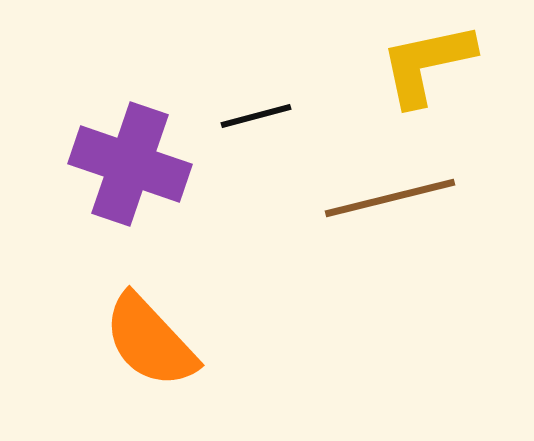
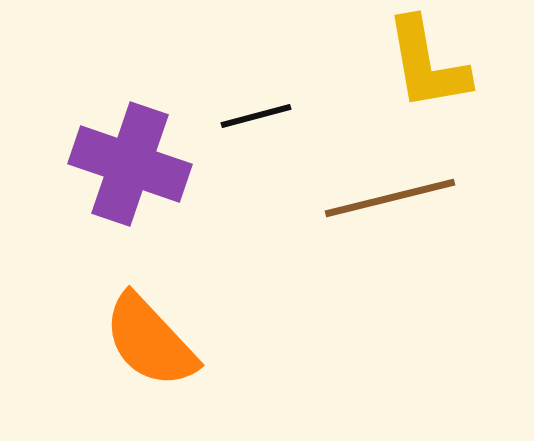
yellow L-shape: rotated 88 degrees counterclockwise
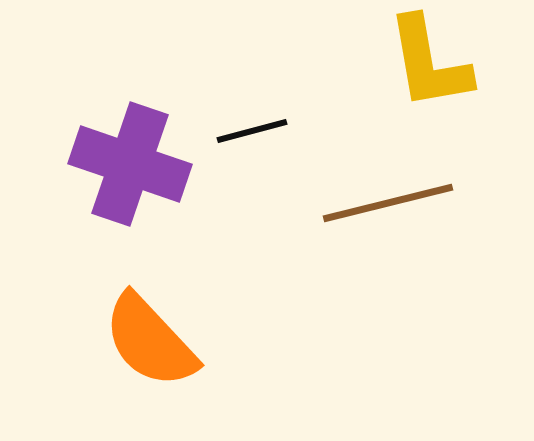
yellow L-shape: moved 2 px right, 1 px up
black line: moved 4 px left, 15 px down
brown line: moved 2 px left, 5 px down
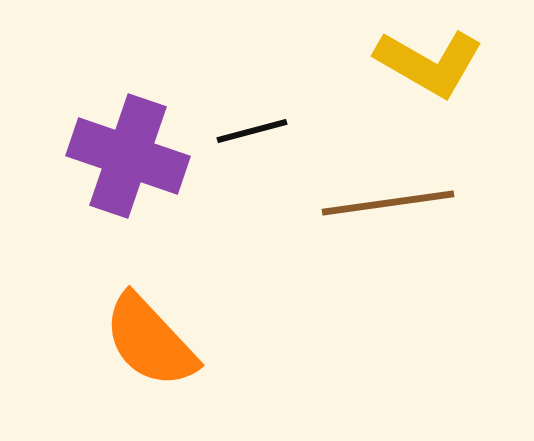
yellow L-shape: rotated 50 degrees counterclockwise
purple cross: moved 2 px left, 8 px up
brown line: rotated 6 degrees clockwise
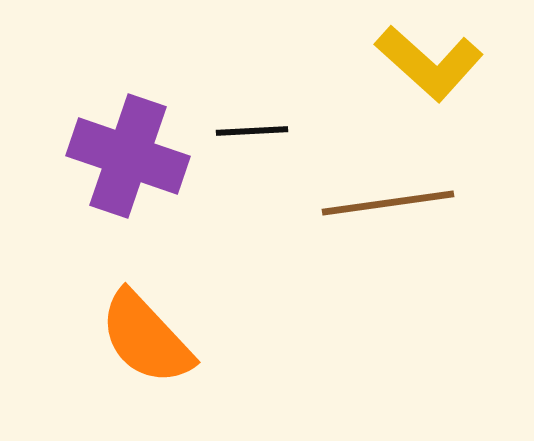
yellow L-shape: rotated 12 degrees clockwise
black line: rotated 12 degrees clockwise
orange semicircle: moved 4 px left, 3 px up
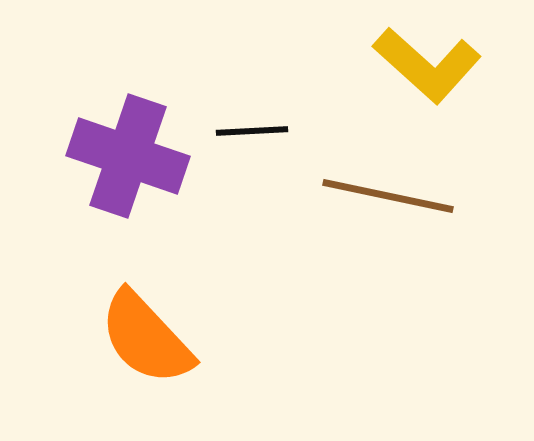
yellow L-shape: moved 2 px left, 2 px down
brown line: moved 7 px up; rotated 20 degrees clockwise
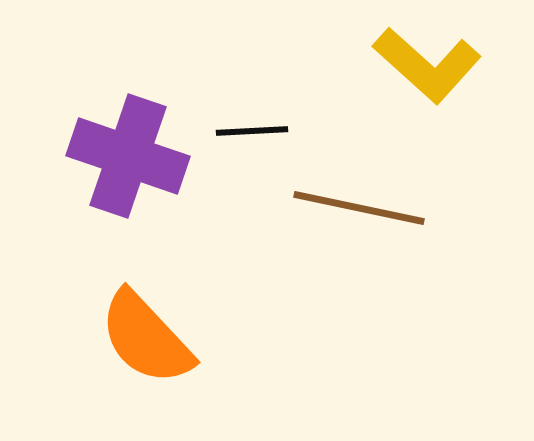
brown line: moved 29 px left, 12 px down
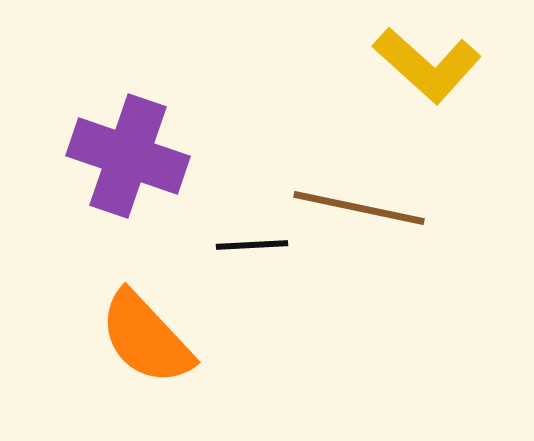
black line: moved 114 px down
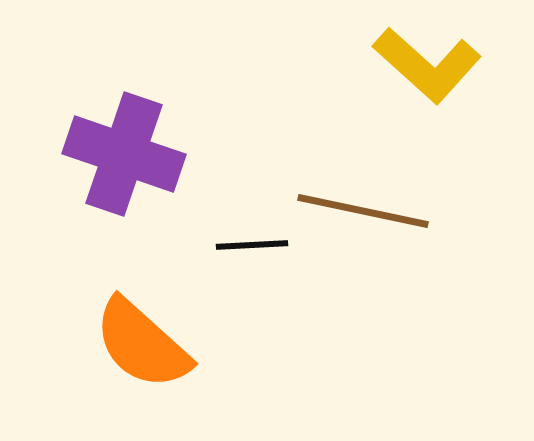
purple cross: moved 4 px left, 2 px up
brown line: moved 4 px right, 3 px down
orange semicircle: moved 4 px left, 6 px down; rotated 5 degrees counterclockwise
